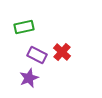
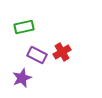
red cross: rotated 18 degrees clockwise
purple star: moved 7 px left
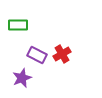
green rectangle: moved 6 px left, 2 px up; rotated 12 degrees clockwise
red cross: moved 2 px down
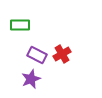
green rectangle: moved 2 px right
purple star: moved 9 px right, 1 px down
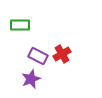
purple rectangle: moved 1 px right, 1 px down
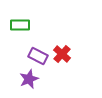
red cross: rotated 18 degrees counterclockwise
purple star: moved 2 px left
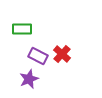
green rectangle: moved 2 px right, 4 px down
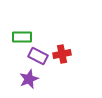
green rectangle: moved 8 px down
red cross: rotated 36 degrees clockwise
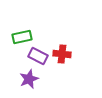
green rectangle: rotated 12 degrees counterclockwise
red cross: rotated 18 degrees clockwise
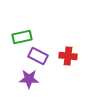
red cross: moved 6 px right, 2 px down
purple star: rotated 24 degrees clockwise
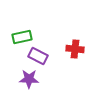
red cross: moved 7 px right, 7 px up
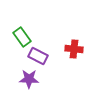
green rectangle: rotated 66 degrees clockwise
red cross: moved 1 px left
